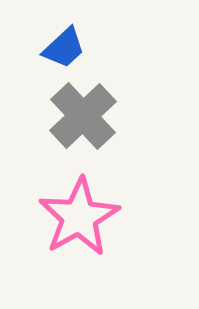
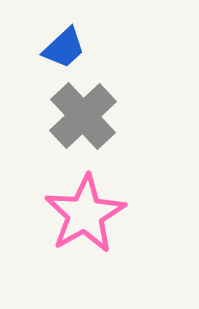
pink star: moved 6 px right, 3 px up
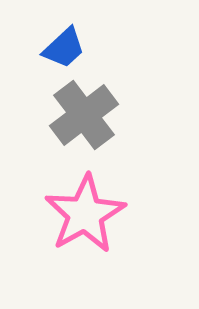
gray cross: moved 1 px right, 1 px up; rotated 6 degrees clockwise
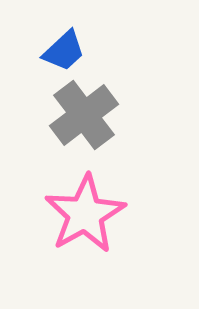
blue trapezoid: moved 3 px down
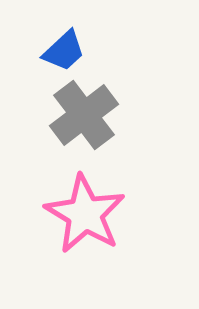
pink star: rotated 12 degrees counterclockwise
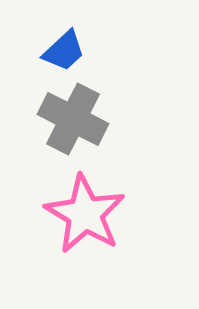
gray cross: moved 11 px left, 4 px down; rotated 26 degrees counterclockwise
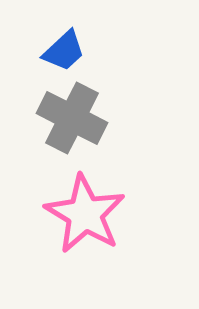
gray cross: moved 1 px left, 1 px up
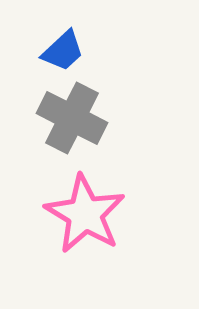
blue trapezoid: moved 1 px left
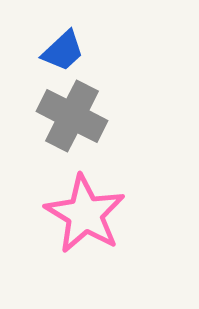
gray cross: moved 2 px up
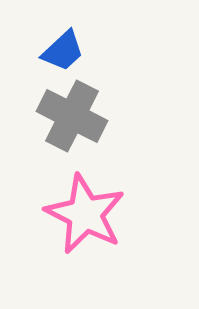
pink star: rotated 4 degrees counterclockwise
